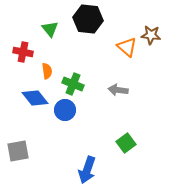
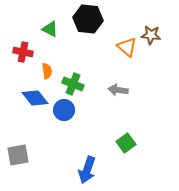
green triangle: rotated 24 degrees counterclockwise
blue circle: moved 1 px left
gray square: moved 4 px down
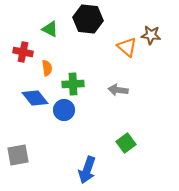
orange semicircle: moved 3 px up
green cross: rotated 25 degrees counterclockwise
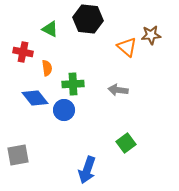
brown star: rotated 12 degrees counterclockwise
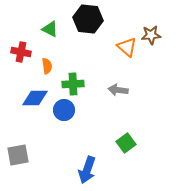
red cross: moved 2 px left
orange semicircle: moved 2 px up
blue diamond: rotated 52 degrees counterclockwise
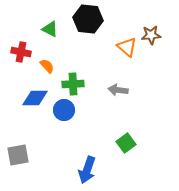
orange semicircle: rotated 35 degrees counterclockwise
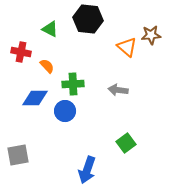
blue circle: moved 1 px right, 1 px down
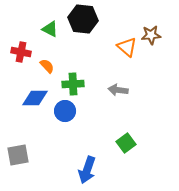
black hexagon: moved 5 px left
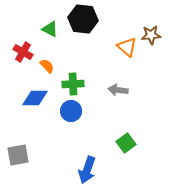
red cross: moved 2 px right; rotated 18 degrees clockwise
blue circle: moved 6 px right
